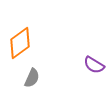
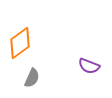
purple semicircle: moved 5 px left, 1 px down; rotated 10 degrees counterclockwise
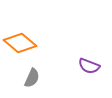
orange diamond: rotated 76 degrees clockwise
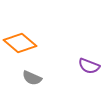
gray semicircle: rotated 90 degrees clockwise
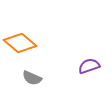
purple semicircle: rotated 140 degrees clockwise
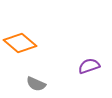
gray semicircle: moved 4 px right, 6 px down
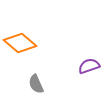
gray semicircle: rotated 42 degrees clockwise
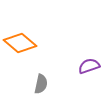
gray semicircle: moved 5 px right; rotated 144 degrees counterclockwise
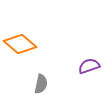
orange diamond: moved 1 px down
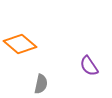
purple semicircle: rotated 105 degrees counterclockwise
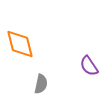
orange diamond: rotated 36 degrees clockwise
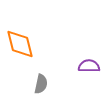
purple semicircle: rotated 125 degrees clockwise
